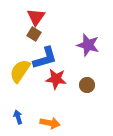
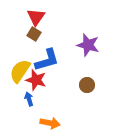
blue L-shape: moved 2 px right, 2 px down
red star: moved 20 px left, 1 px down; rotated 10 degrees clockwise
blue arrow: moved 11 px right, 18 px up
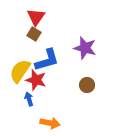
purple star: moved 3 px left, 3 px down
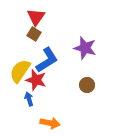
blue L-shape: rotated 16 degrees counterclockwise
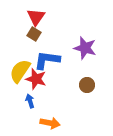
blue L-shape: rotated 140 degrees counterclockwise
red star: moved 1 px up
blue arrow: moved 1 px right, 2 px down
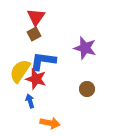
brown square: rotated 32 degrees clockwise
blue L-shape: moved 4 px left, 1 px down
brown circle: moved 4 px down
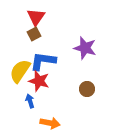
red star: moved 3 px right, 2 px down
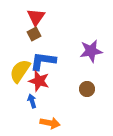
purple star: moved 6 px right, 3 px down; rotated 25 degrees counterclockwise
blue arrow: moved 2 px right
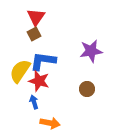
blue arrow: moved 2 px right, 1 px down
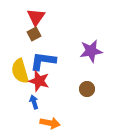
yellow semicircle: rotated 50 degrees counterclockwise
